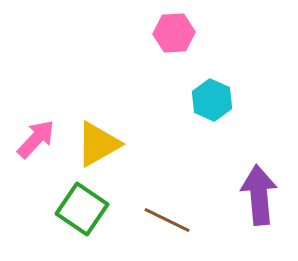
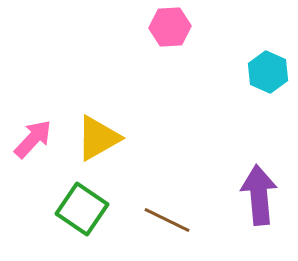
pink hexagon: moved 4 px left, 6 px up
cyan hexagon: moved 56 px right, 28 px up
pink arrow: moved 3 px left
yellow triangle: moved 6 px up
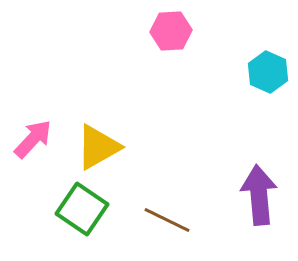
pink hexagon: moved 1 px right, 4 px down
yellow triangle: moved 9 px down
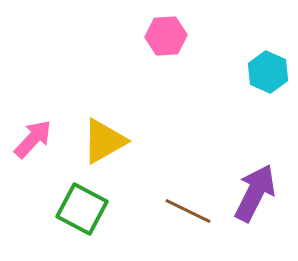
pink hexagon: moved 5 px left, 5 px down
yellow triangle: moved 6 px right, 6 px up
purple arrow: moved 4 px left, 2 px up; rotated 32 degrees clockwise
green square: rotated 6 degrees counterclockwise
brown line: moved 21 px right, 9 px up
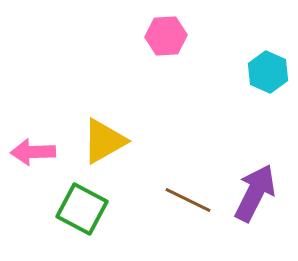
pink arrow: moved 13 px down; rotated 135 degrees counterclockwise
brown line: moved 11 px up
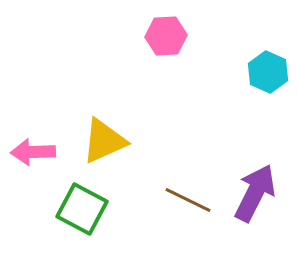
yellow triangle: rotated 6 degrees clockwise
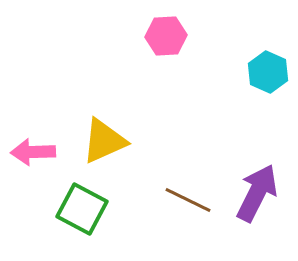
purple arrow: moved 2 px right
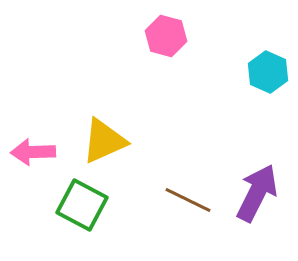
pink hexagon: rotated 18 degrees clockwise
green square: moved 4 px up
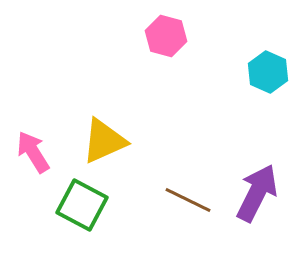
pink arrow: rotated 60 degrees clockwise
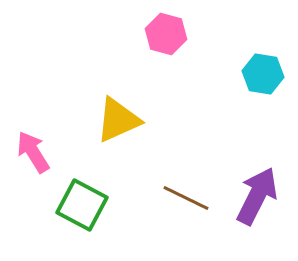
pink hexagon: moved 2 px up
cyan hexagon: moved 5 px left, 2 px down; rotated 15 degrees counterclockwise
yellow triangle: moved 14 px right, 21 px up
purple arrow: moved 3 px down
brown line: moved 2 px left, 2 px up
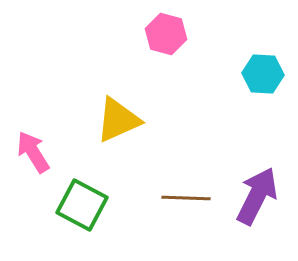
cyan hexagon: rotated 6 degrees counterclockwise
brown line: rotated 24 degrees counterclockwise
